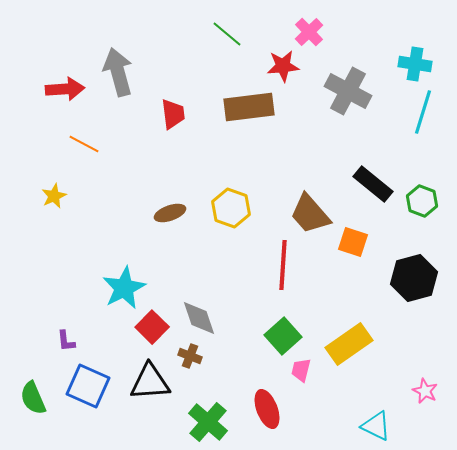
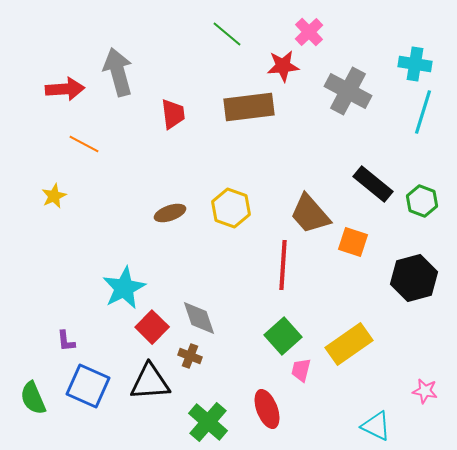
pink star: rotated 15 degrees counterclockwise
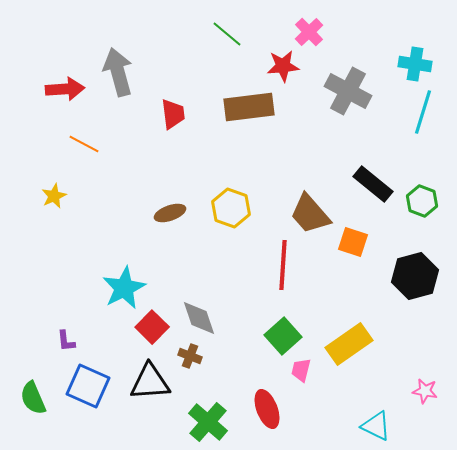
black hexagon: moved 1 px right, 2 px up
